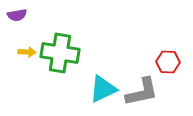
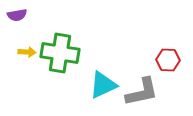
red hexagon: moved 2 px up
cyan triangle: moved 4 px up
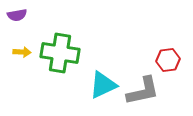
yellow arrow: moved 5 px left
red hexagon: rotated 10 degrees counterclockwise
gray L-shape: moved 1 px right, 1 px up
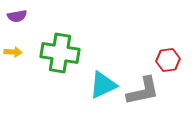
purple semicircle: moved 1 px down
yellow arrow: moved 9 px left
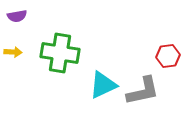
red hexagon: moved 4 px up
